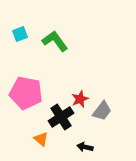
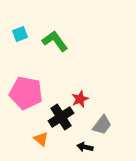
gray trapezoid: moved 14 px down
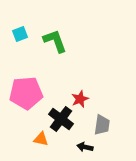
green L-shape: rotated 16 degrees clockwise
pink pentagon: rotated 16 degrees counterclockwise
black cross: moved 2 px down; rotated 20 degrees counterclockwise
gray trapezoid: rotated 30 degrees counterclockwise
orange triangle: rotated 28 degrees counterclockwise
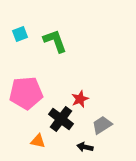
gray trapezoid: rotated 130 degrees counterclockwise
orange triangle: moved 3 px left, 2 px down
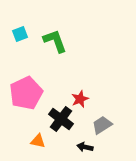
pink pentagon: rotated 20 degrees counterclockwise
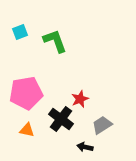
cyan square: moved 2 px up
pink pentagon: rotated 16 degrees clockwise
orange triangle: moved 11 px left, 11 px up
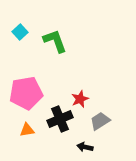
cyan square: rotated 21 degrees counterclockwise
black cross: moved 1 px left; rotated 30 degrees clockwise
gray trapezoid: moved 2 px left, 4 px up
orange triangle: rotated 21 degrees counterclockwise
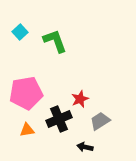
black cross: moved 1 px left
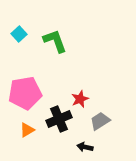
cyan square: moved 1 px left, 2 px down
pink pentagon: moved 1 px left
orange triangle: rotated 21 degrees counterclockwise
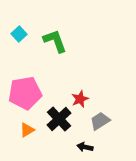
black cross: rotated 20 degrees counterclockwise
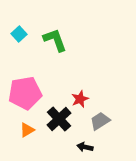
green L-shape: moved 1 px up
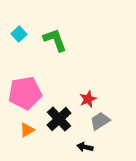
red star: moved 8 px right
